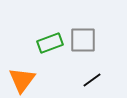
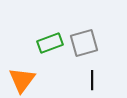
gray square: moved 1 px right, 3 px down; rotated 16 degrees counterclockwise
black line: rotated 54 degrees counterclockwise
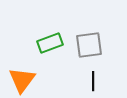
gray square: moved 5 px right, 2 px down; rotated 8 degrees clockwise
black line: moved 1 px right, 1 px down
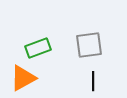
green rectangle: moved 12 px left, 5 px down
orange triangle: moved 1 px right, 2 px up; rotated 24 degrees clockwise
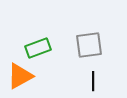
orange triangle: moved 3 px left, 2 px up
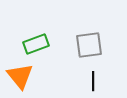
green rectangle: moved 2 px left, 4 px up
orange triangle: rotated 40 degrees counterclockwise
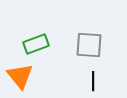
gray square: rotated 12 degrees clockwise
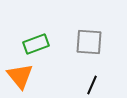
gray square: moved 3 px up
black line: moved 1 px left, 4 px down; rotated 24 degrees clockwise
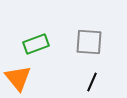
orange triangle: moved 2 px left, 2 px down
black line: moved 3 px up
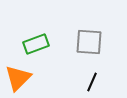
orange triangle: rotated 24 degrees clockwise
